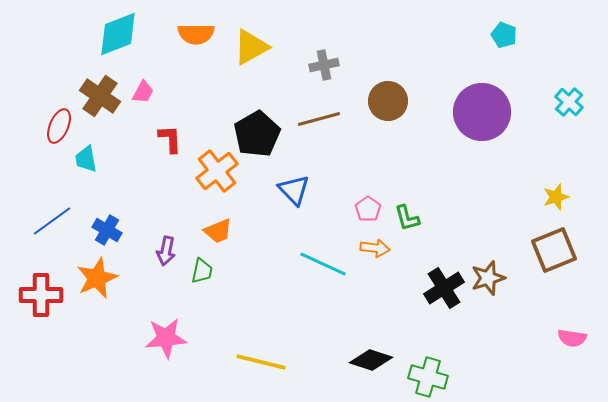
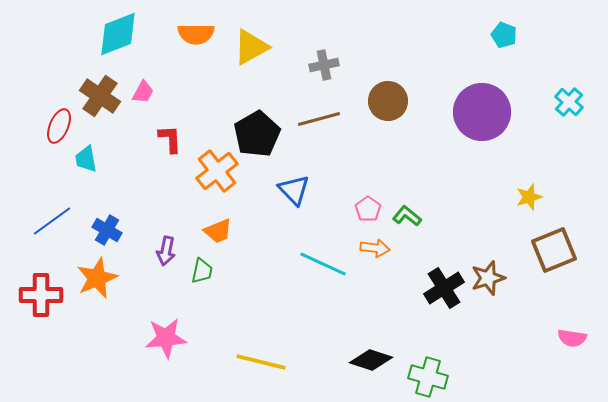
yellow star: moved 27 px left
green L-shape: moved 2 px up; rotated 144 degrees clockwise
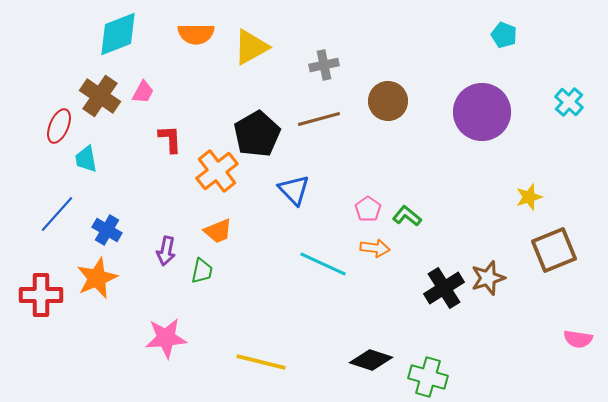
blue line: moved 5 px right, 7 px up; rotated 12 degrees counterclockwise
pink semicircle: moved 6 px right, 1 px down
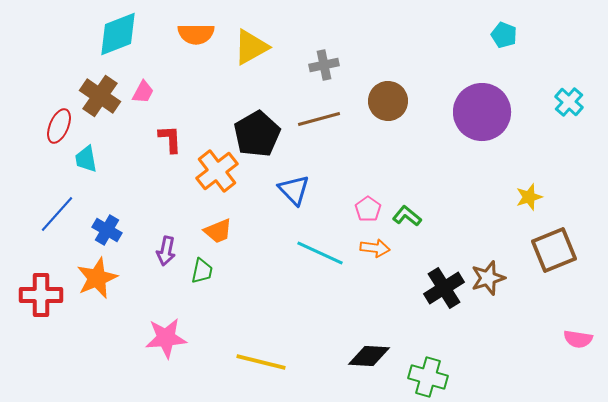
cyan line: moved 3 px left, 11 px up
black diamond: moved 2 px left, 4 px up; rotated 15 degrees counterclockwise
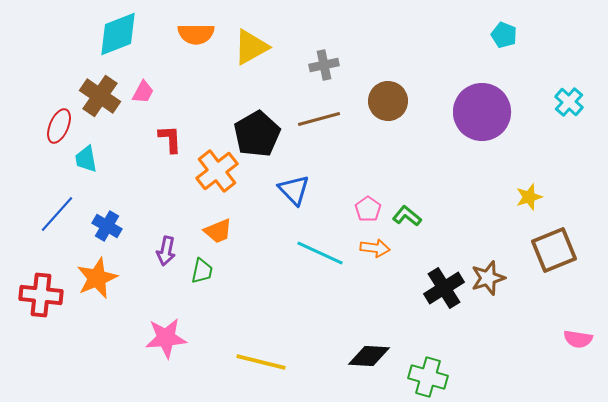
blue cross: moved 4 px up
red cross: rotated 6 degrees clockwise
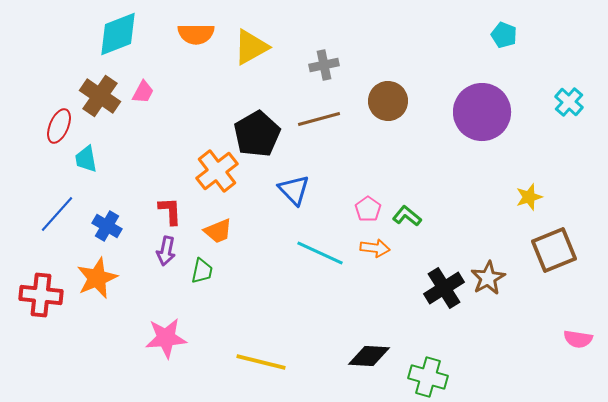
red L-shape: moved 72 px down
brown star: rotated 12 degrees counterclockwise
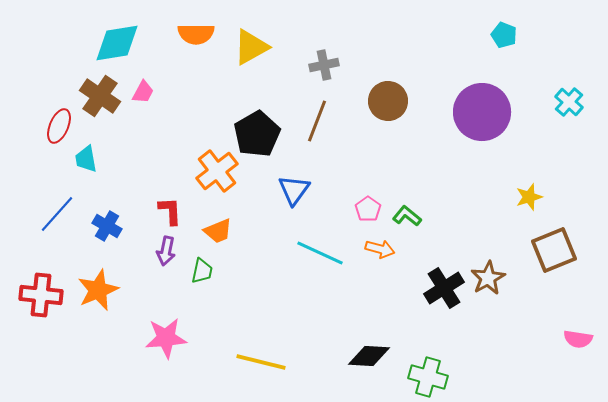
cyan diamond: moved 1 px left, 9 px down; rotated 12 degrees clockwise
brown line: moved 2 px left, 2 px down; rotated 54 degrees counterclockwise
blue triangle: rotated 20 degrees clockwise
orange arrow: moved 5 px right, 1 px down; rotated 8 degrees clockwise
orange star: moved 1 px right, 12 px down
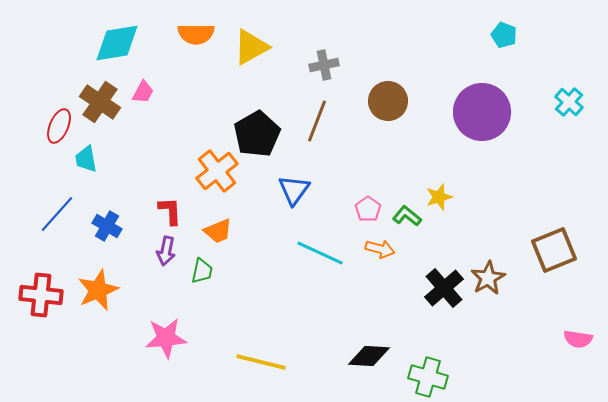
brown cross: moved 6 px down
yellow star: moved 90 px left
black cross: rotated 9 degrees counterclockwise
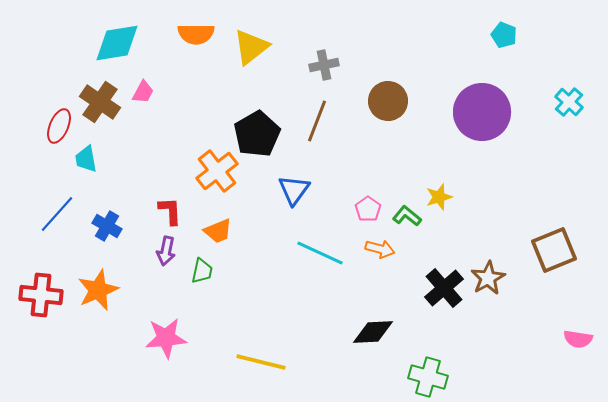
yellow triangle: rotated 9 degrees counterclockwise
black diamond: moved 4 px right, 24 px up; rotated 6 degrees counterclockwise
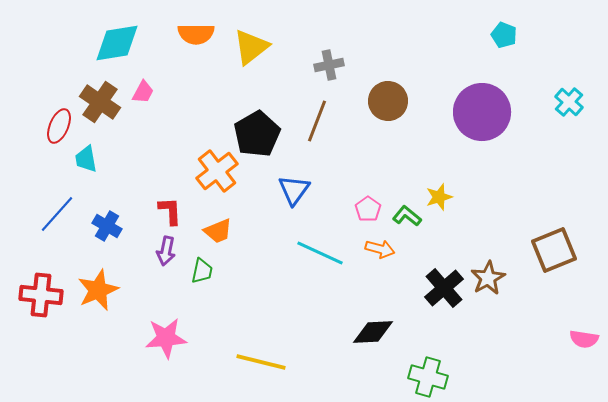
gray cross: moved 5 px right
pink semicircle: moved 6 px right
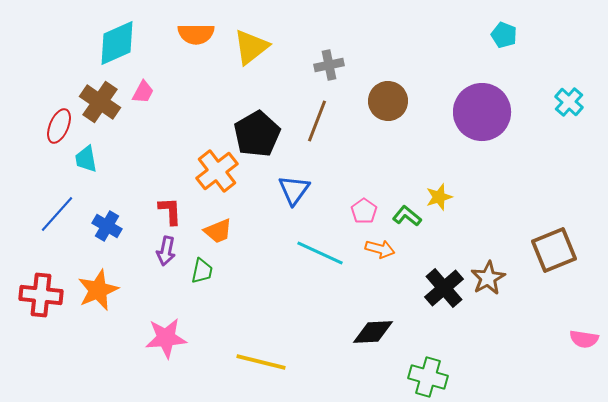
cyan diamond: rotated 15 degrees counterclockwise
pink pentagon: moved 4 px left, 2 px down
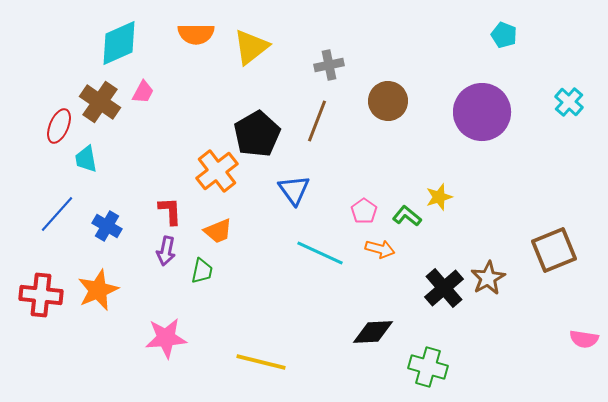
cyan diamond: moved 2 px right
blue triangle: rotated 12 degrees counterclockwise
green cross: moved 10 px up
